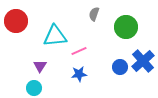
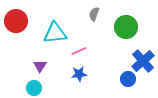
cyan triangle: moved 3 px up
blue circle: moved 8 px right, 12 px down
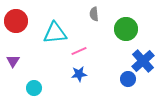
gray semicircle: rotated 24 degrees counterclockwise
green circle: moved 2 px down
purple triangle: moved 27 px left, 5 px up
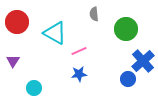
red circle: moved 1 px right, 1 px down
cyan triangle: rotated 35 degrees clockwise
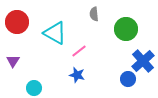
pink line: rotated 14 degrees counterclockwise
blue star: moved 2 px left, 1 px down; rotated 21 degrees clockwise
